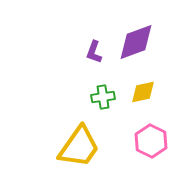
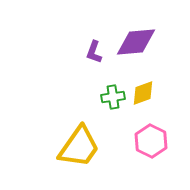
purple diamond: rotated 15 degrees clockwise
yellow diamond: moved 1 px down; rotated 8 degrees counterclockwise
green cross: moved 10 px right
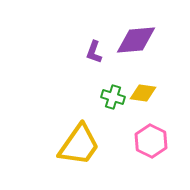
purple diamond: moved 2 px up
yellow diamond: rotated 28 degrees clockwise
green cross: rotated 25 degrees clockwise
yellow trapezoid: moved 2 px up
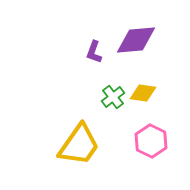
green cross: rotated 35 degrees clockwise
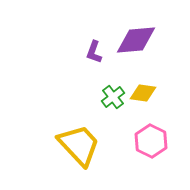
yellow trapezoid: rotated 78 degrees counterclockwise
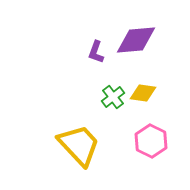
purple L-shape: moved 2 px right
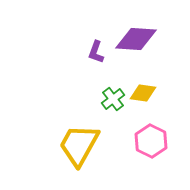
purple diamond: moved 1 px up; rotated 9 degrees clockwise
green cross: moved 2 px down
yellow trapezoid: rotated 108 degrees counterclockwise
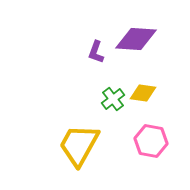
pink hexagon: rotated 16 degrees counterclockwise
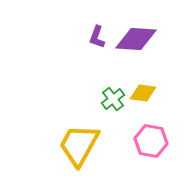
purple L-shape: moved 1 px right, 15 px up
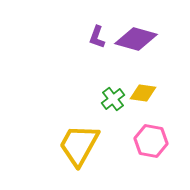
purple diamond: rotated 12 degrees clockwise
